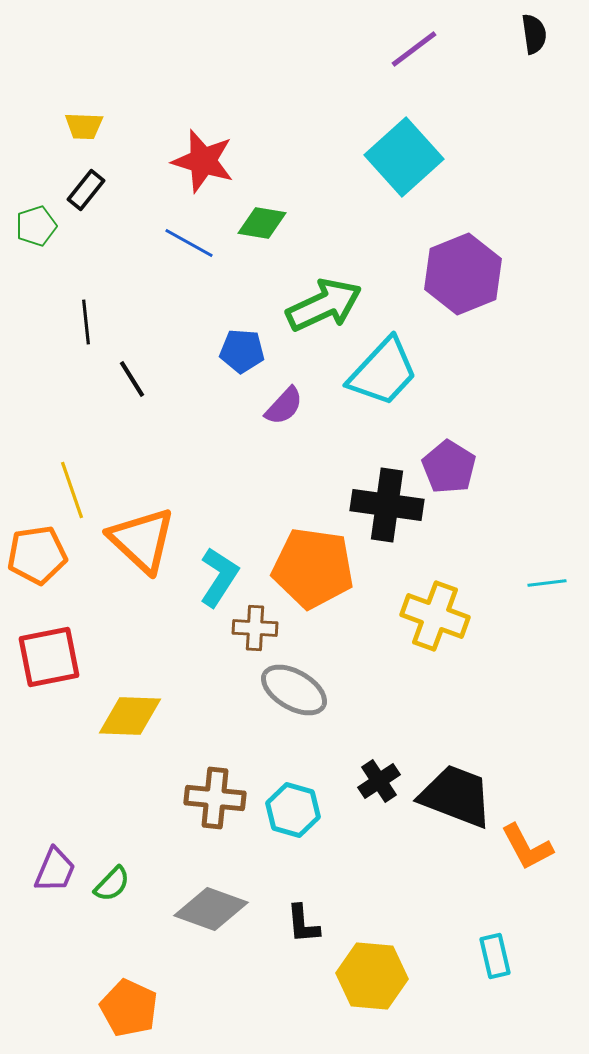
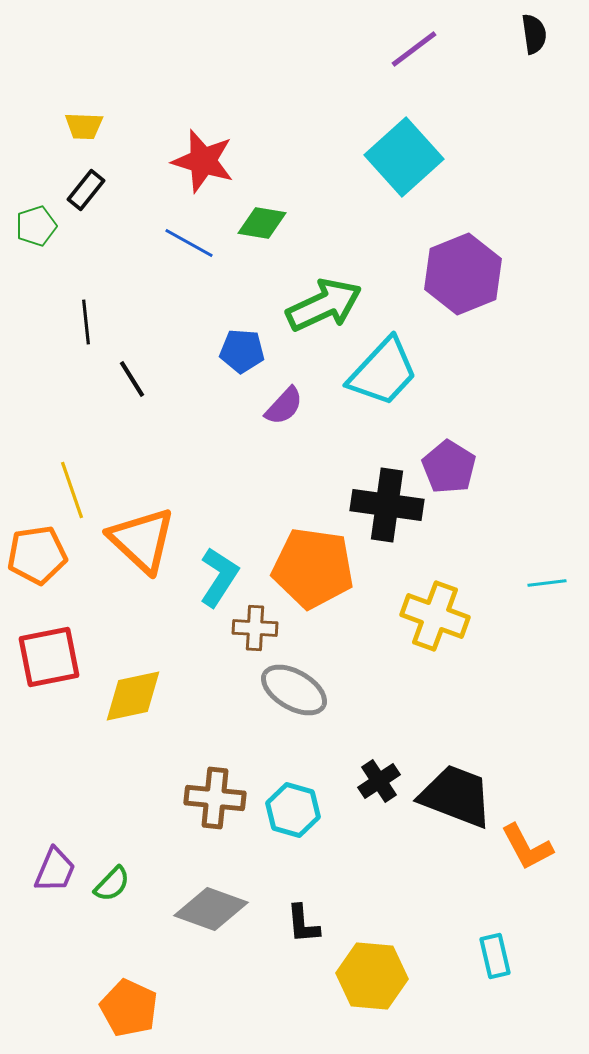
yellow diamond at (130, 716): moved 3 px right, 20 px up; rotated 14 degrees counterclockwise
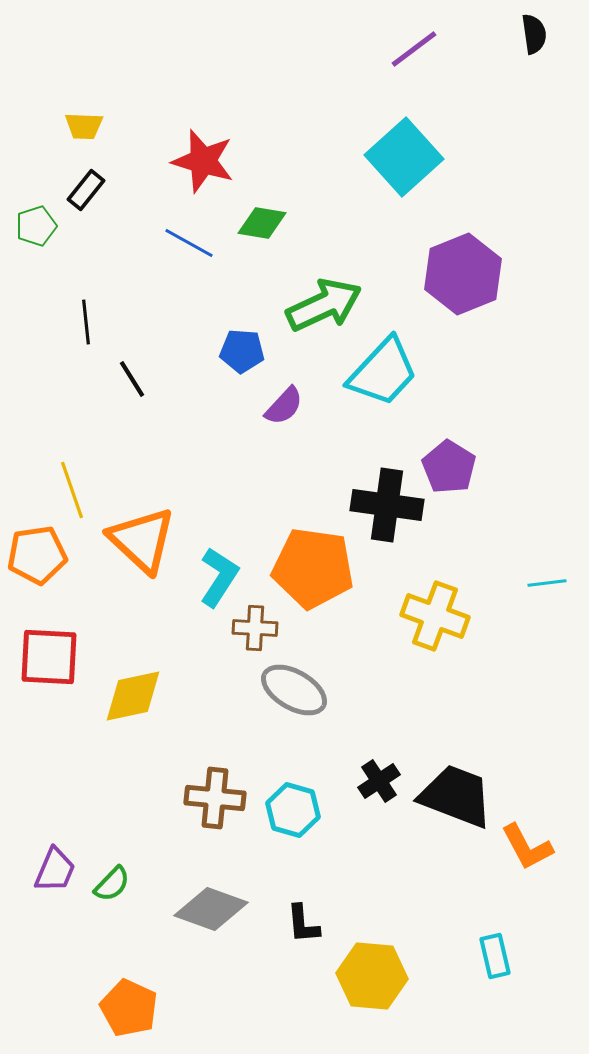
red square at (49, 657): rotated 14 degrees clockwise
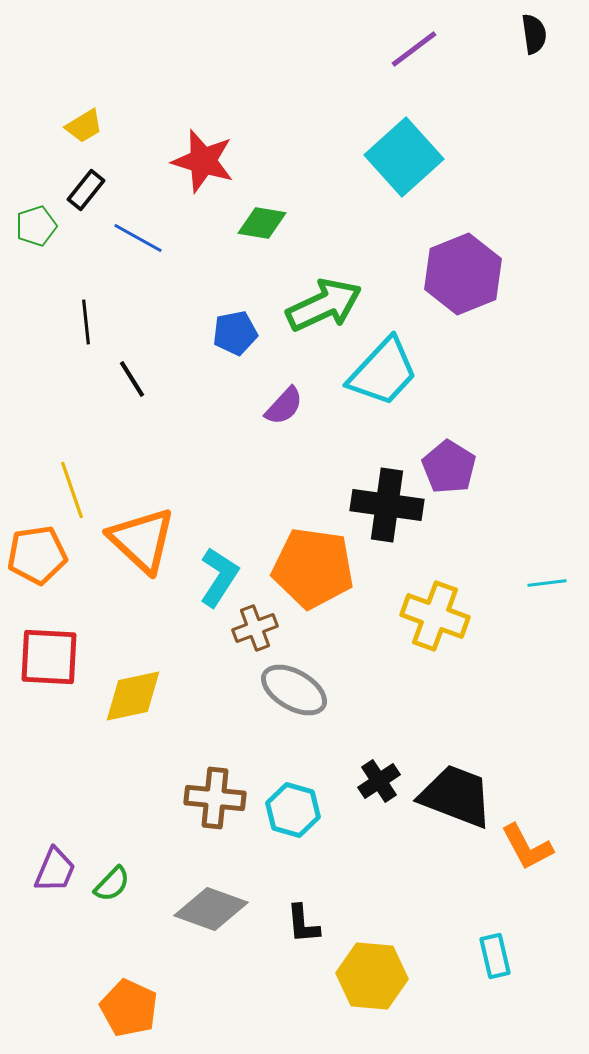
yellow trapezoid at (84, 126): rotated 33 degrees counterclockwise
blue line at (189, 243): moved 51 px left, 5 px up
blue pentagon at (242, 351): moved 7 px left, 18 px up; rotated 15 degrees counterclockwise
brown cross at (255, 628): rotated 24 degrees counterclockwise
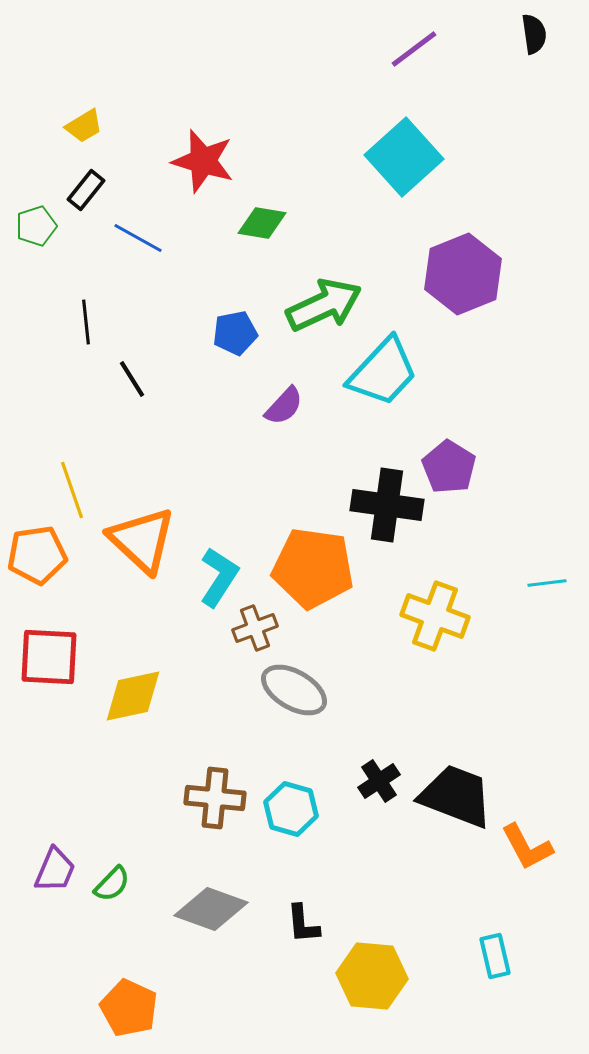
cyan hexagon at (293, 810): moved 2 px left, 1 px up
